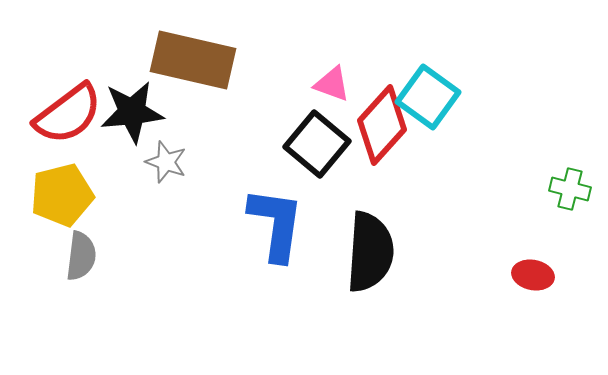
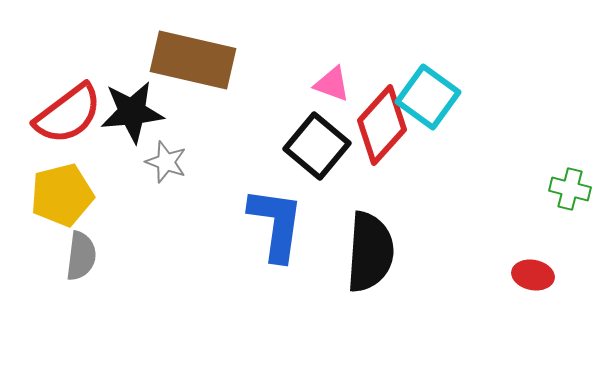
black square: moved 2 px down
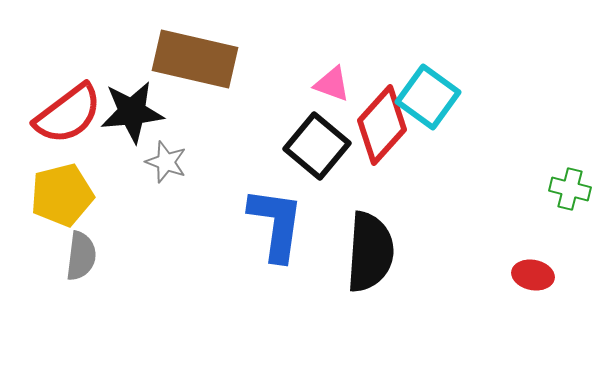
brown rectangle: moved 2 px right, 1 px up
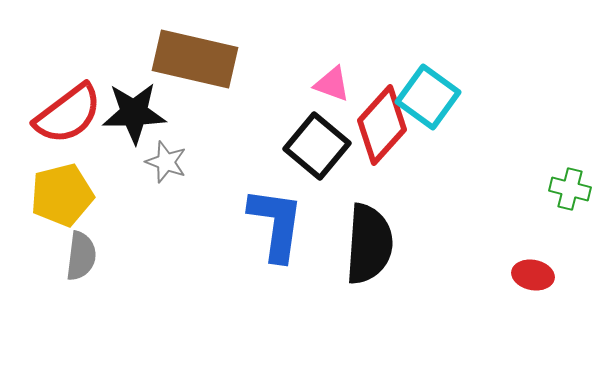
black star: moved 2 px right, 1 px down; rotated 4 degrees clockwise
black semicircle: moved 1 px left, 8 px up
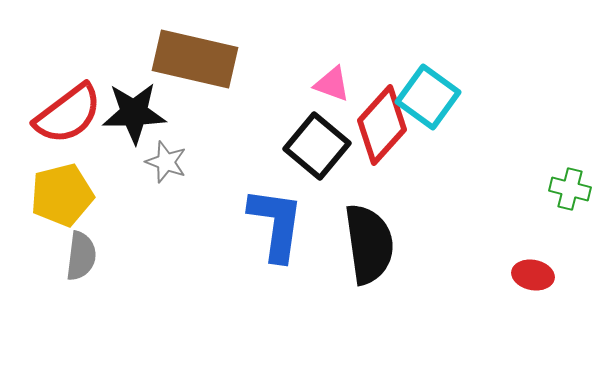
black semicircle: rotated 12 degrees counterclockwise
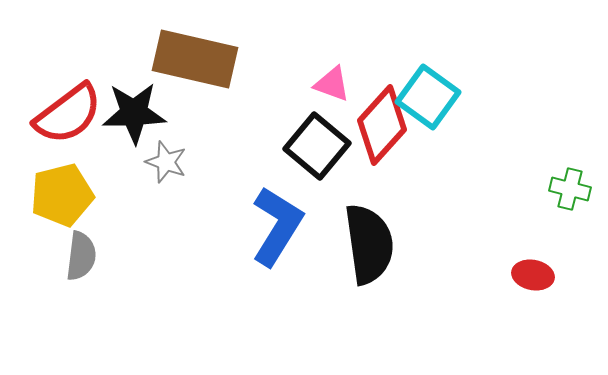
blue L-shape: moved 1 px right, 2 px down; rotated 24 degrees clockwise
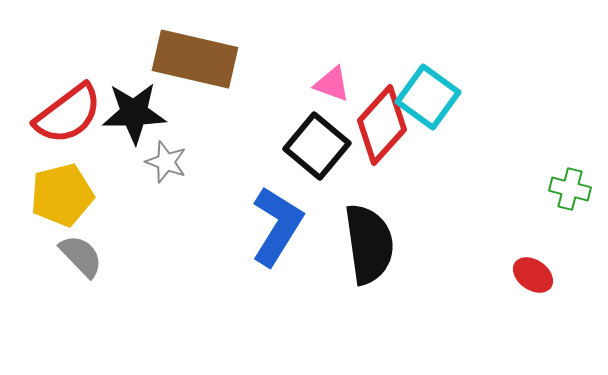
gray semicircle: rotated 51 degrees counterclockwise
red ellipse: rotated 24 degrees clockwise
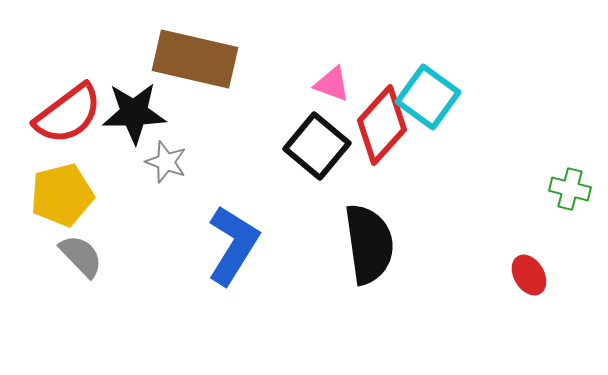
blue L-shape: moved 44 px left, 19 px down
red ellipse: moved 4 px left; rotated 24 degrees clockwise
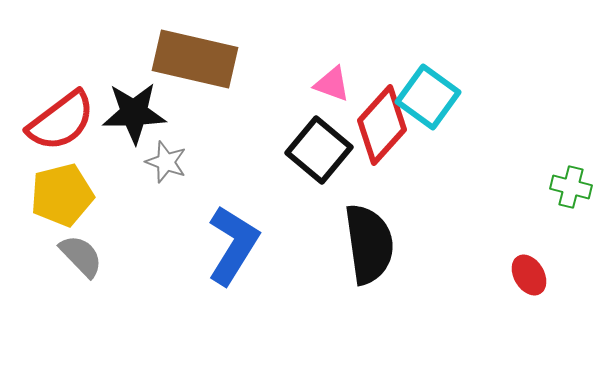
red semicircle: moved 7 px left, 7 px down
black square: moved 2 px right, 4 px down
green cross: moved 1 px right, 2 px up
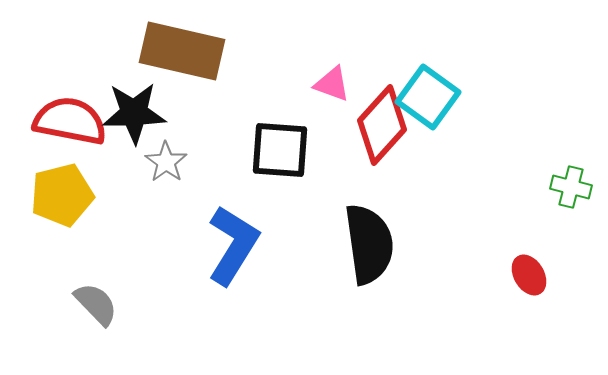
brown rectangle: moved 13 px left, 8 px up
red semicircle: moved 9 px right; rotated 132 degrees counterclockwise
black square: moved 39 px left; rotated 36 degrees counterclockwise
gray star: rotated 15 degrees clockwise
gray semicircle: moved 15 px right, 48 px down
